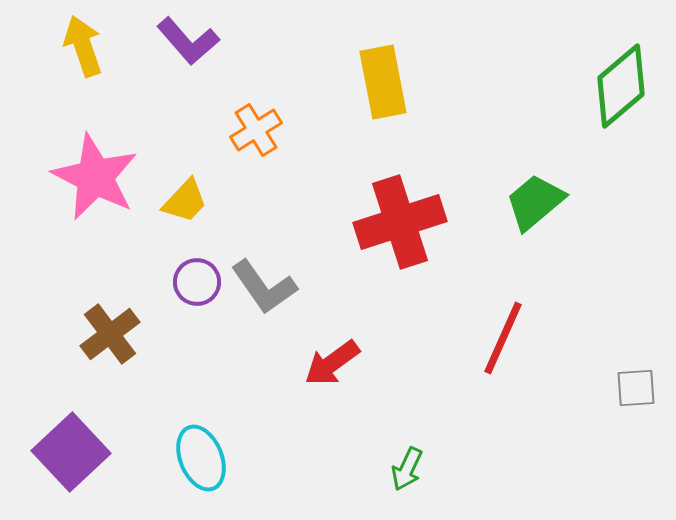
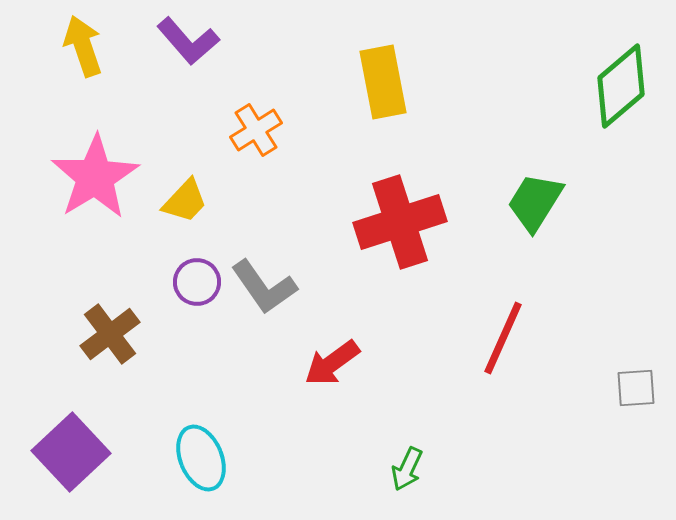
pink star: rotated 14 degrees clockwise
green trapezoid: rotated 18 degrees counterclockwise
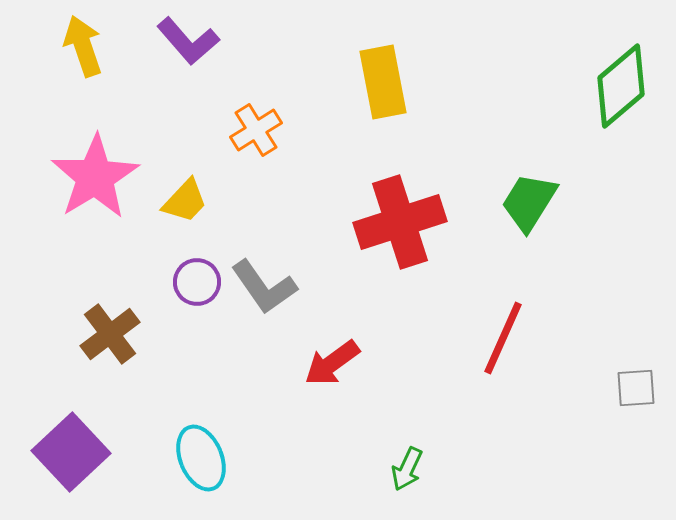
green trapezoid: moved 6 px left
